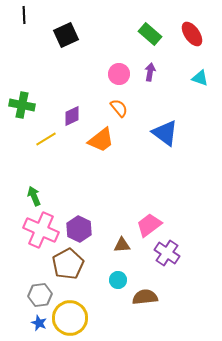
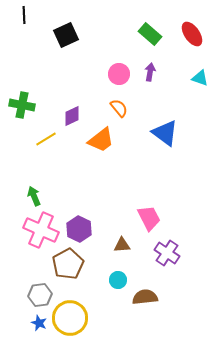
pink trapezoid: moved 7 px up; rotated 100 degrees clockwise
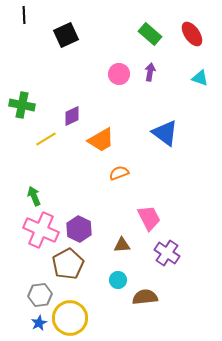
orange semicircle: moved 65 px down; rotated 72 degrees counterclockwise
orange trapezoid: rotated 8 degrees clockwise
blue star: rotated 21 degrees clockwise
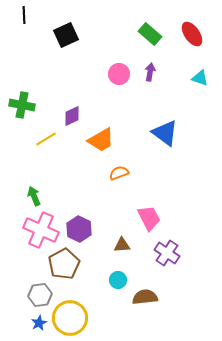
brown pentagon: moved 4 px left
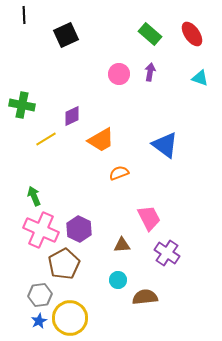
blue triangle: moved 12 px down
blue star: moved 2 px up
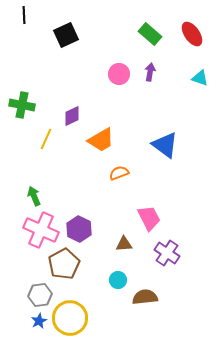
yellow line: rotated 35 degrees counterclockwise
brown triangle: moved 2 px right, 1 px up
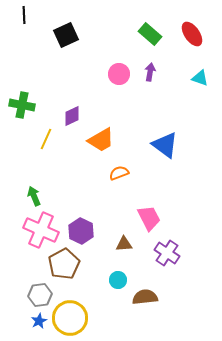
purple hexagon: moved 2 px right, 2 px down
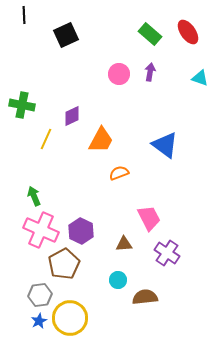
red ellipse: moved 4 px left, 2 px up
orange trapezoid: rotated 32 degrees counterclockwise
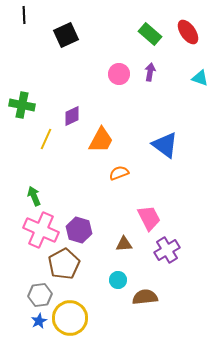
purple hexagon: moved 2 px left, 1 px up; rotated 10 degrees counterclockwise
purple cross: moved 3 px up; rotated 25 degrees clockwise
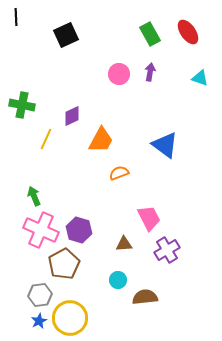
black line: moved 8 px left, 2 px down
green rectangle: rotated 20 degrees clockwise
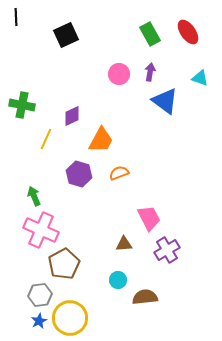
blue triangle: moved 44 px up
purple hexagon: moved 56 px up
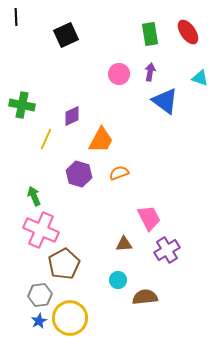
green rectangle: rotated 20 degrees clockwise
